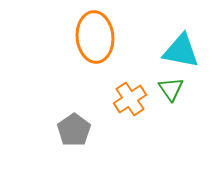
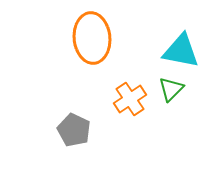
orange ellipse: moved 3 px left, 1 px down
green triangle: rotated 20 degrees clockwise
gray pentagon: rotated 12 degrees counterclockwise
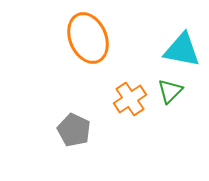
orange ellipse: moved 4 px left; rotated 18 degrees counterclockwise
cyan triangle: moved 1 px right, 1 px up
green triangle: moved 1 px left, 2 px down
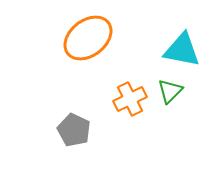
orange ellipse: rotated 75 degrees clockwise
orange cross: rotated 8 degrees clockwise
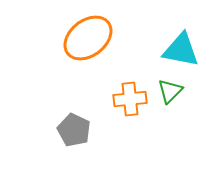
cyan triangle: moved 1 px left
orange cross: rotated 20 degrees clockwise
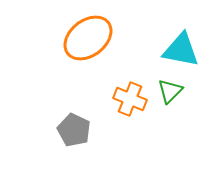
orange cross: rotated 28 degrees clockwise
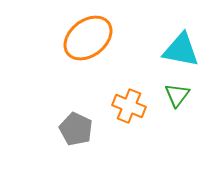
green triangle: moved 7 px right, 4 px down; rotated 8 degrees counterclockwise
orange cross: moved 1 px left, 7 px down
gray pentagon: moved 2 px right, 1 px up
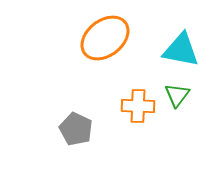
orange ellipse: moved 17 px right
orange cross: moved 9 px right; rotated 20 degrees counterclockwise
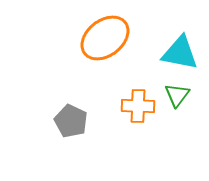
cyan triangle: moved 1 px left, 3 px down
gray pentagon: moved 5 px left, 8 px up
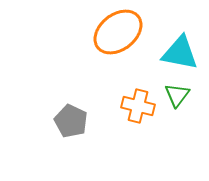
orange ellipse: moved 13 px right, 6 px up
orange cross: rotated 12 degrees clockwise
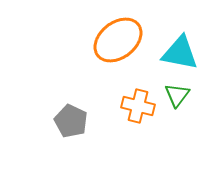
orange ellipse: moved 8 px down
